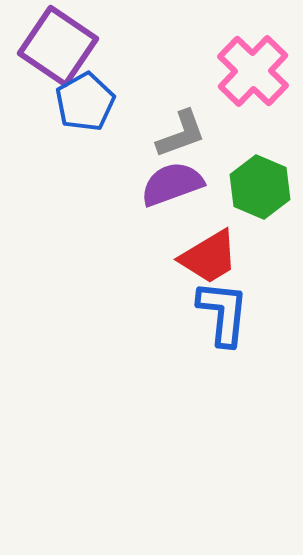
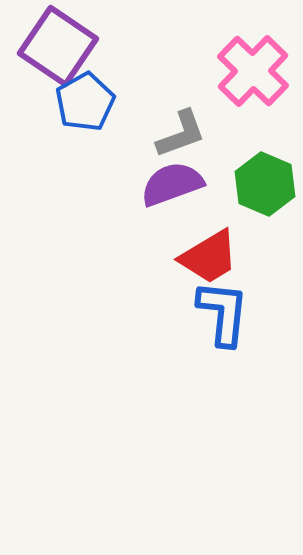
green hexagon: moved 5 px right, 3 px up
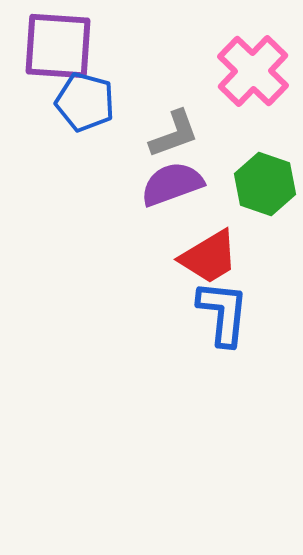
purple square: rotated 30 degrees counterclockwise
blue pentagon: rotated 28 degrees counterclockwise
gray L-shape: moved 7 px left
green hexagon: rotated 4 degrees counterclockwise
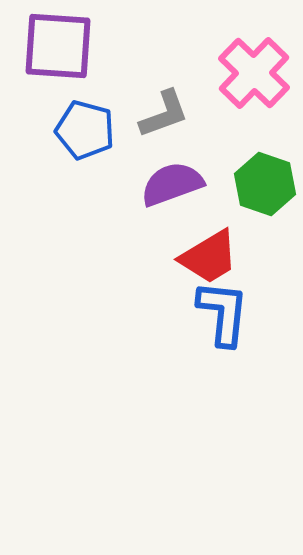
pink cross: moved 1 px right, 2 px down
blue pentagon: moved 28 px down
gray L-shape: moved 10 px left, 20 px up
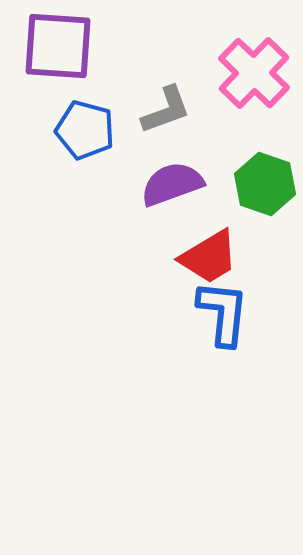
gray L-shape: moved 2 px right, 4 px up
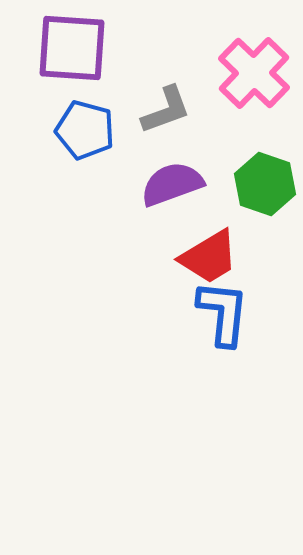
purple square: moved 14 px right, 2 px down
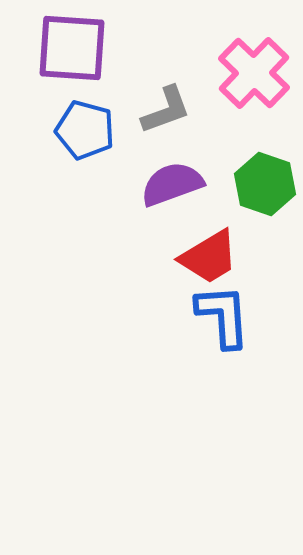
blue L-shape: moved 3 px down; rotated 10 degrees counterclockwise
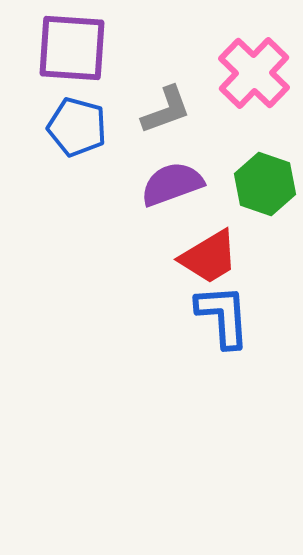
blue pentagon: moved 8 px left, 3 px up
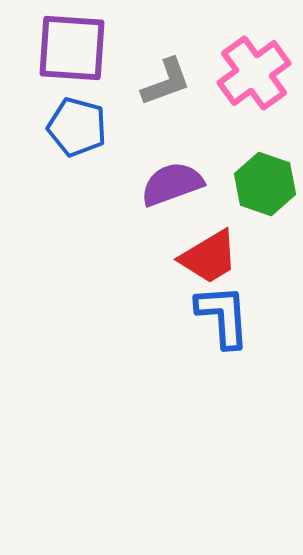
pink cross: rotated 10 degrees clockwise
gray L-shape: moved 28 px up
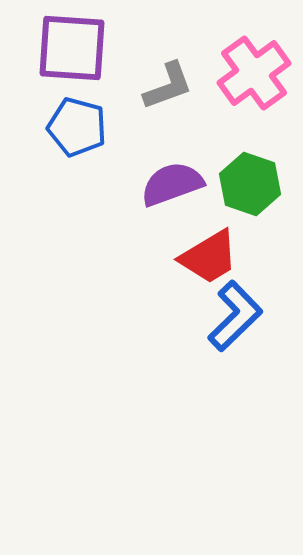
gray L-shape: moved 2 px right, 4 px down
green hexagon: moved 15 px left
blue L-shape: moved 12 px right; rotated 50 degrees clockwise
